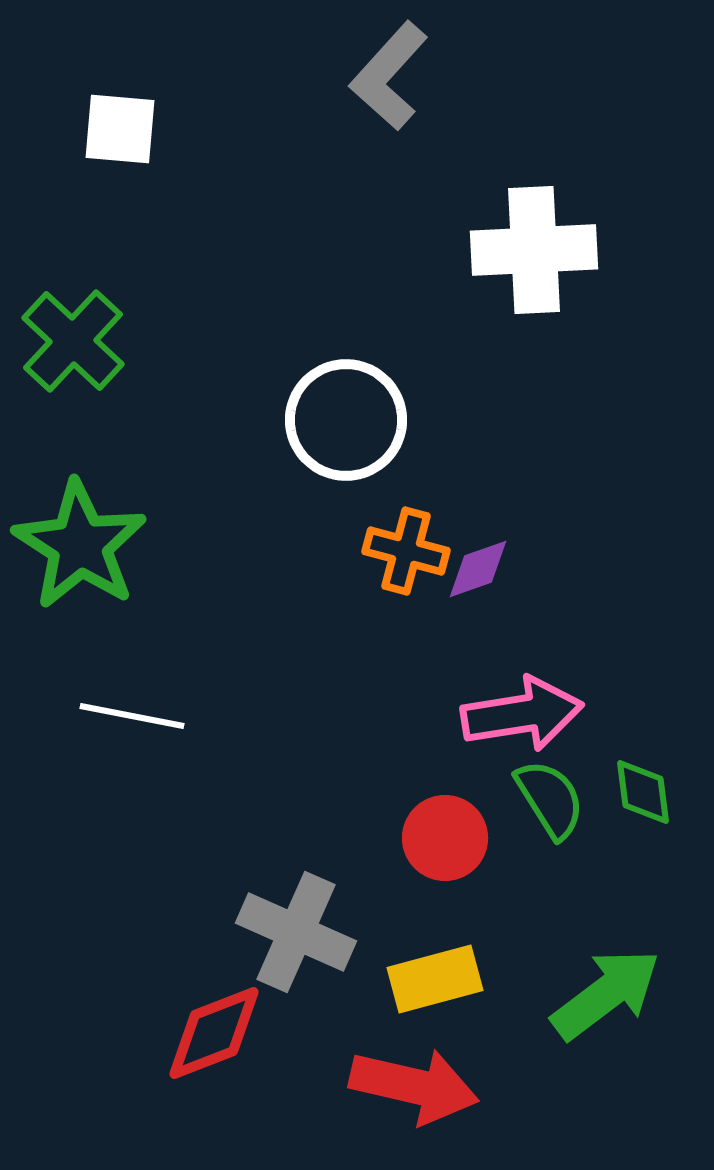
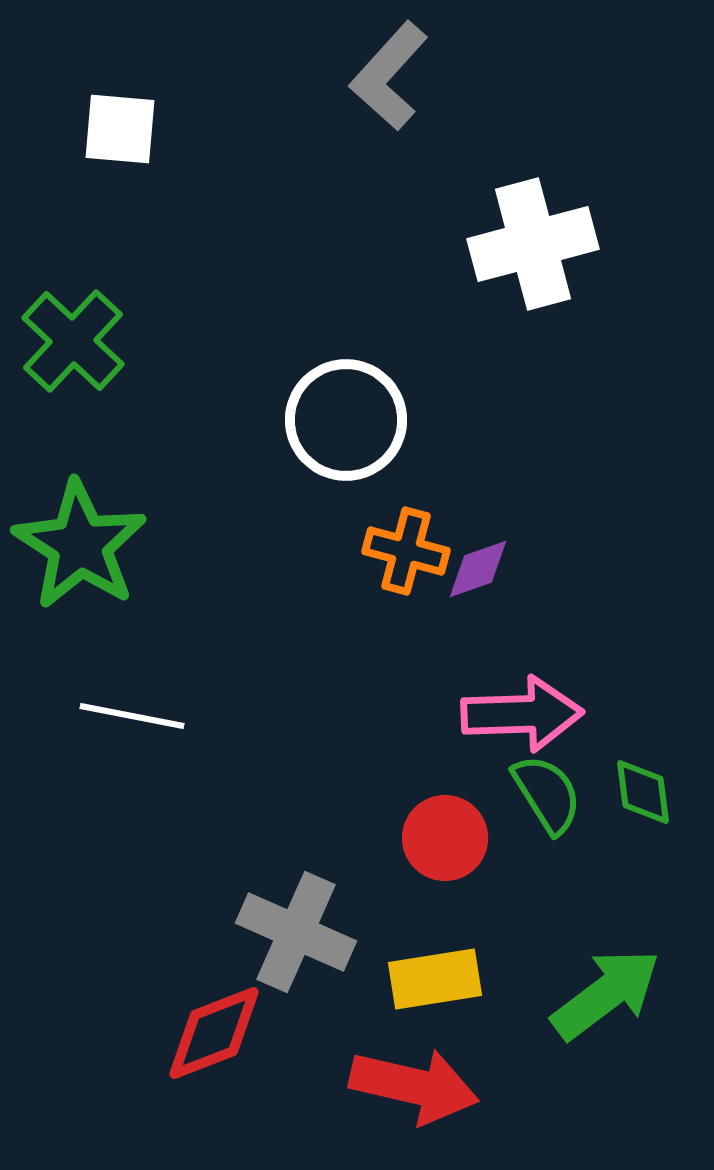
white cross: moved 1 px left, 6 px up; rotated 12 degrees counterclockwise
pink arrow: rotated 7 degrees clockwise
green semicircle: moved 3 px left, 5 px up
yellow rectangle: rotated 6 degrees clockwise
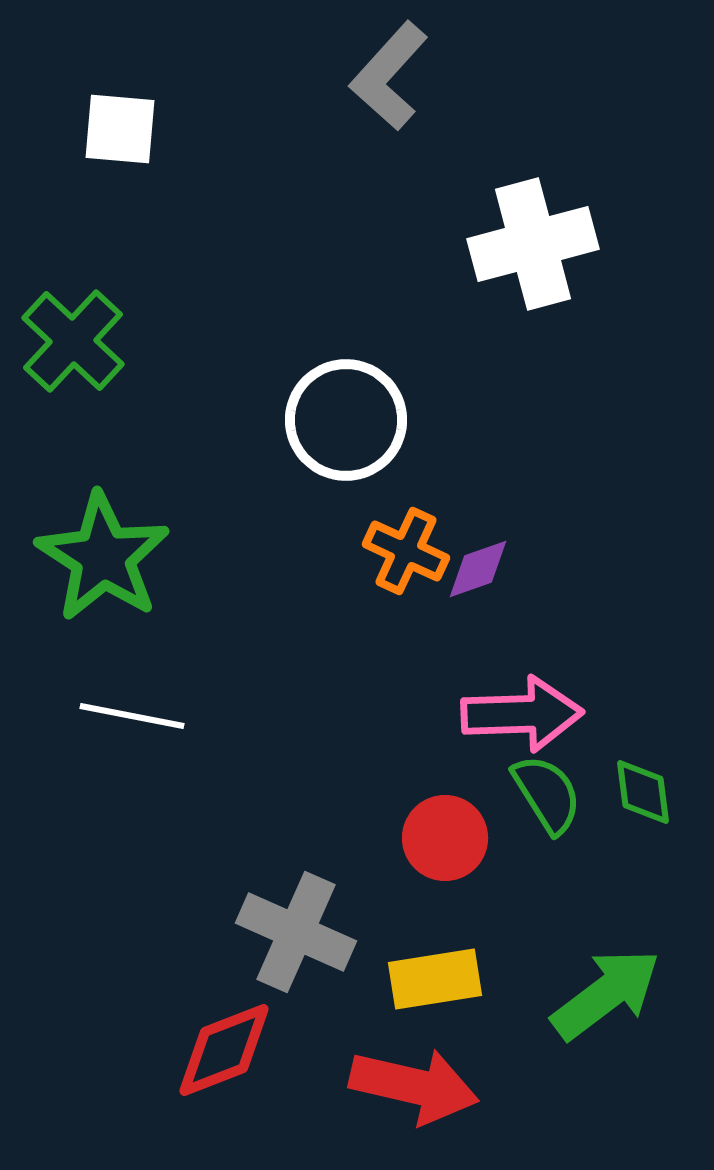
green star: moved 23 px right, 12 px down
orange cross: rotated 10 degrees clockwise
red diamond: moved 10 px right, 17 px down
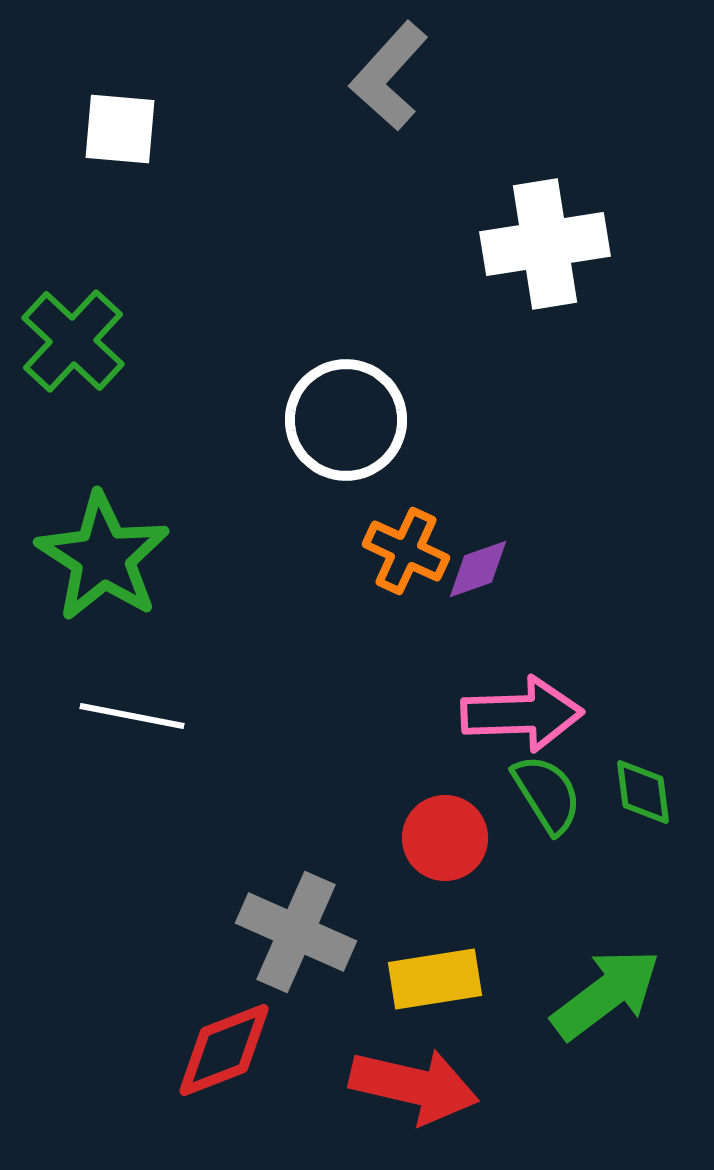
white cross: moved 12 px right; rotated 6 degrees clockwise
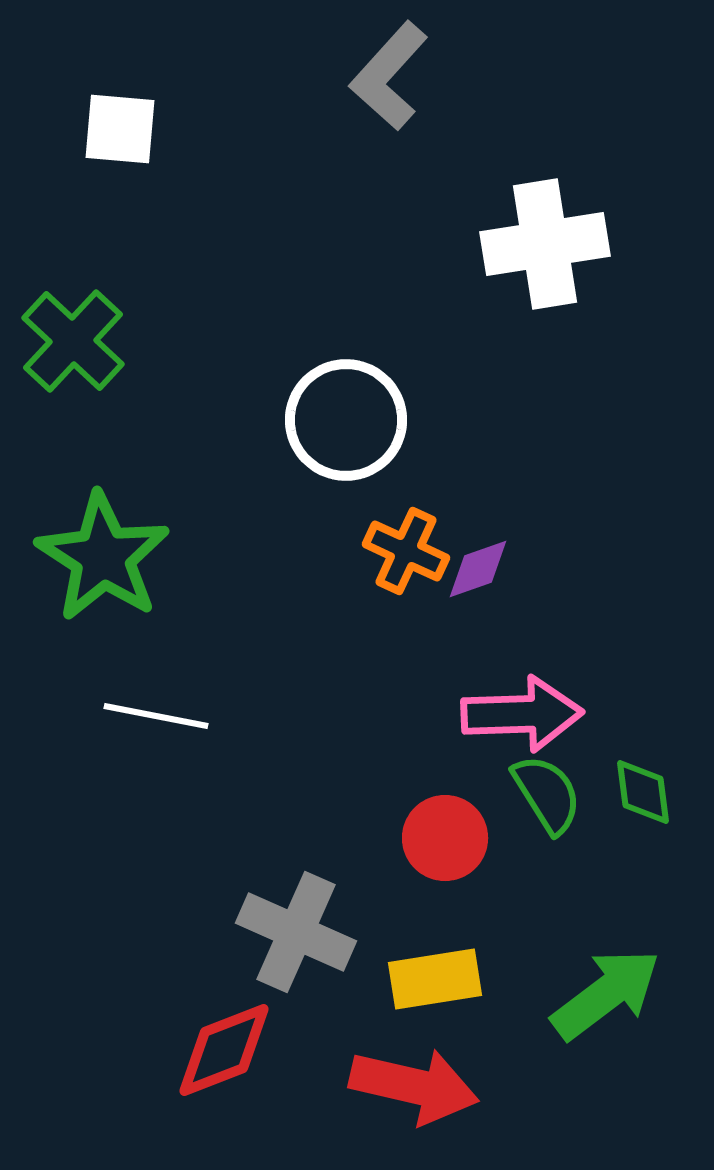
white line: moved 24 px right
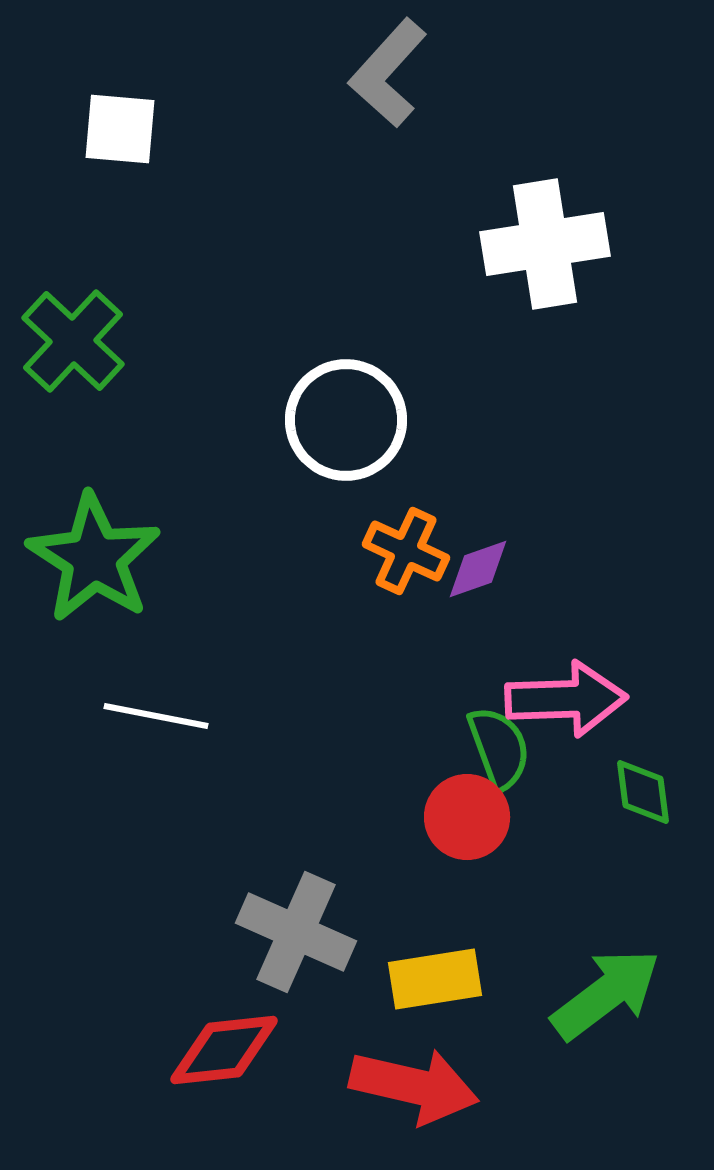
gray L-shape: moved 1 px left, 3 px up
green star: moved 9 px left, 1 px down
pink arrow: moved 44 px right, 15 px up
green semicircle: moved 48 px left, 46 px up; rotated 12 degrees clockwise
red circle: moved 22 px right, 21 px up
red diamond: rotated 15 degrees clockwise
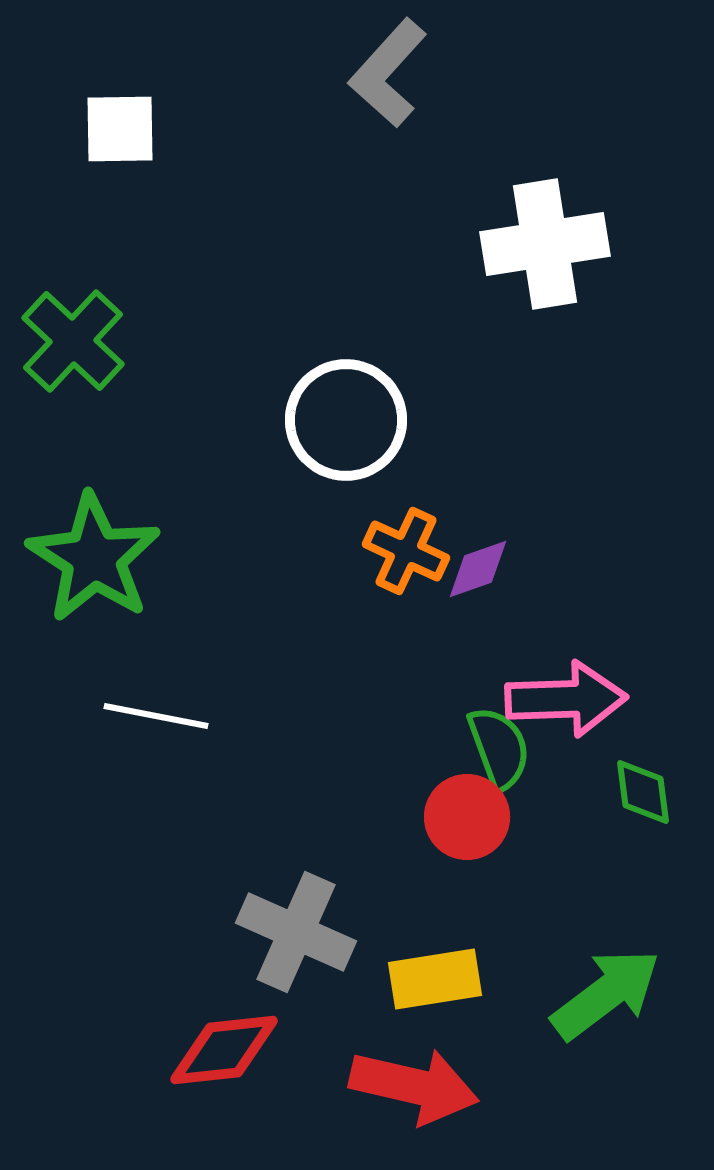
white square: rotated 6 degrees counterclockwise
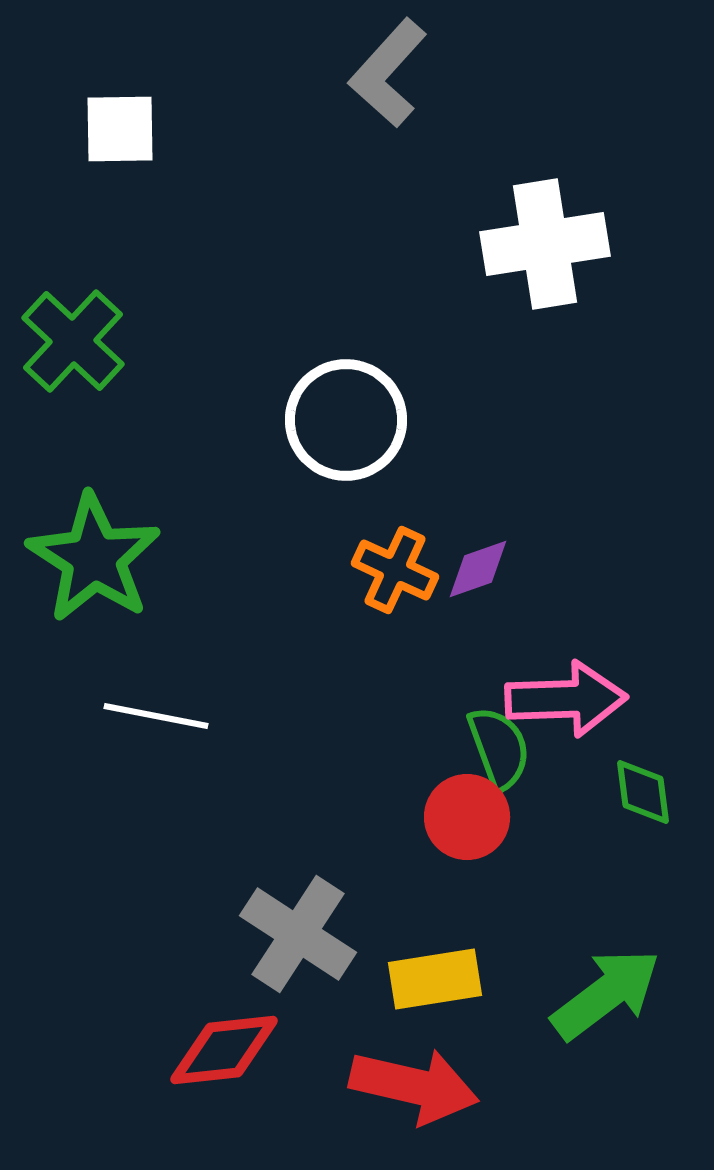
orange cross: moved 11 px left, 19 px down
gray cross: moved 2 px right, 2 px down; rotated 9 degrees clockwise
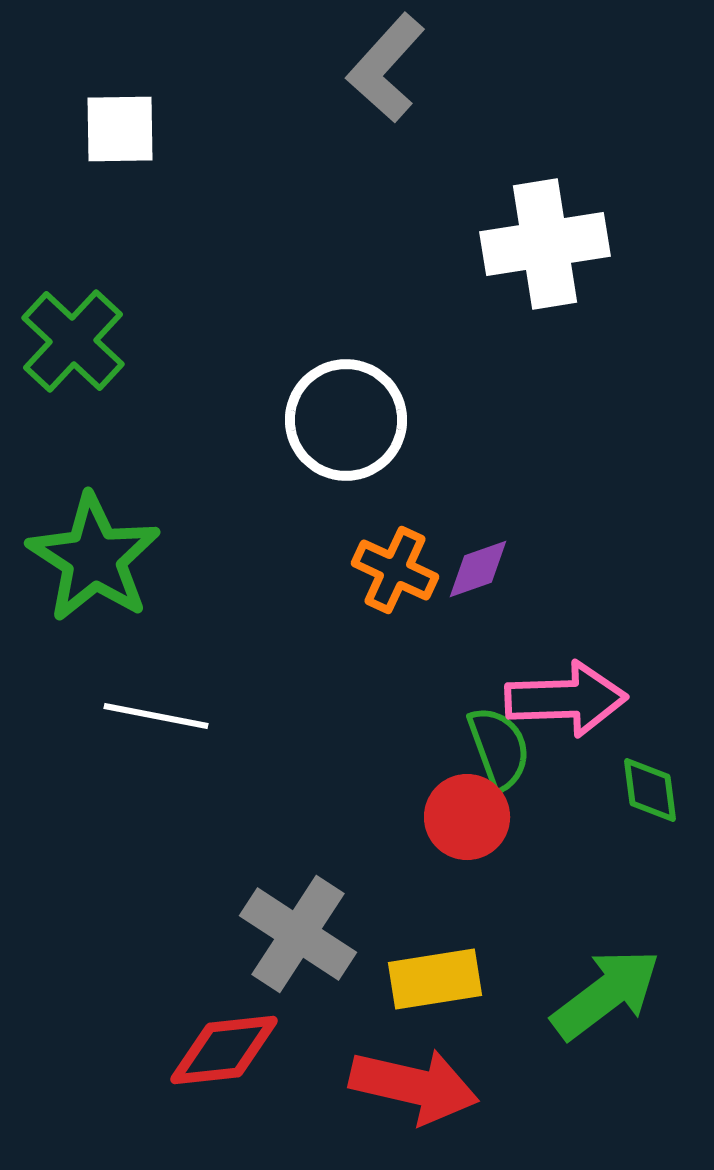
gray L-shape: moved 2 px left, 5 px up
green diamond: moved 7 px right, 2 px up
